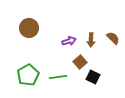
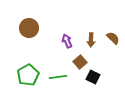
purple arrow: moved 2 px left; rotated 96 degrees counterclockwise
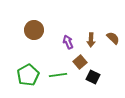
brown circle: moved 5 px right, 2 px down
purple arrow: moved 1 px right, 1 px down
green line: moved 2 px up
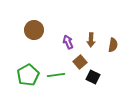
brown semicircle: moved 7 px down; rotated 56 degrees clockwise
green line: moved 2 px left
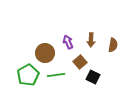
brown circle: moved 11 px right, 23 px down
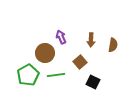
purple arrow: moved 7 px left, 5 px up
black square: moved 5 px down
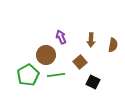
brown circle: moved 1 px right, 2 px down
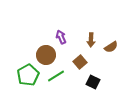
brown semicircle: moved 2 px left, 2 px down; rotated 48 degrees clockwise
green line: moved 1 px down; rotated 24 degrees counterclockwise
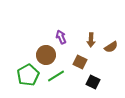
brown square: rotated 24 degrees counterclockwise
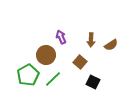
brown semicircle: moved 2 px up
brown square: rotated 16 degrees clockwise
green line: moved 3 px left, 3 px down; rotated 12 degrees counterclockwise
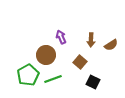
green line: rotated 24 degrees clockwise
